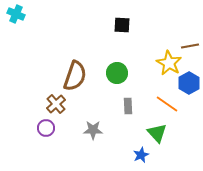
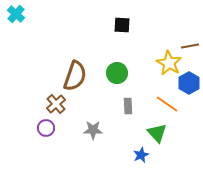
cyan cross: rotated 18 degrees clockwise
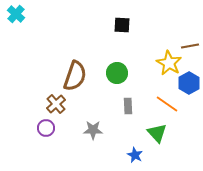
blue star: moved 6 px left; rotated 21 degrees counterclockwise
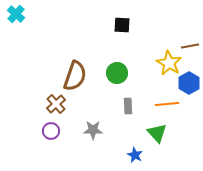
orange line: rotated 40 degrees counterclockwise
purple circle: moved 5 px right, 3 px down
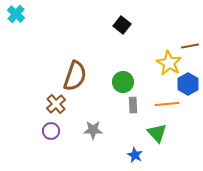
black square: rotated 36 degrees clockwise
green circle: moved 6 px right, 9 px down
blue hexagon: moved 1 px left, 1 px down
gray rectangle: moved 5 px right, 1 px up
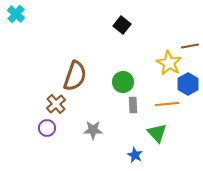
purple circle: moved 4 px left, 3 px up
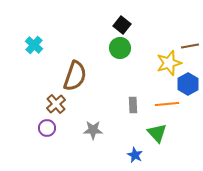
cyan cross: moved 18 px right, 31 px down
yellow star: rotated 25 degrees clockwise
green circle: moved 3 px left, 34 px up
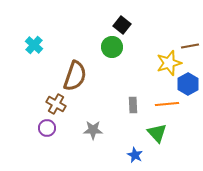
green circle: moved 8 px left, 1 px up
brown cross: rotated 18 degrees counterclockwise
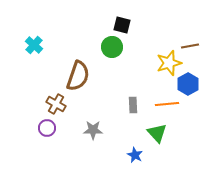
black square: rotated 24 degrees counterclockwise
brown semicircle: moved 3 px right
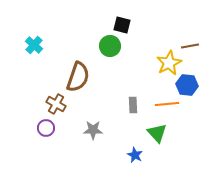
green circle: moved 2 px left, 1 px up
yellow star: rotated 10 degrees counterclockwise
brown semicircle: moved 1 px down
blue hexagon: moved 1 px left, 1 px down; rotated 25 degrees counterclockwise
purple circle: moved 1 px left
